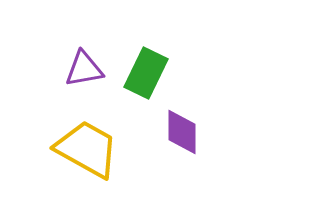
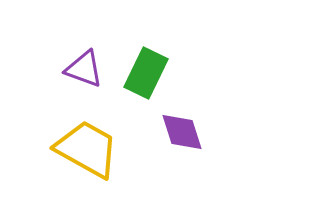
purple triangle: rotated 30 degrees clockwise
purple diamond: rotated 18 degrees counterclockwise
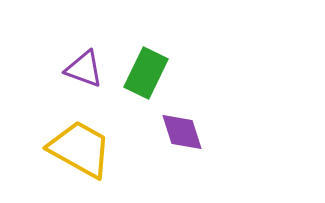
yellow trapezoid: moved 7 px left
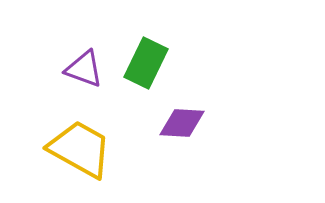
green rectangle: moved 10 px up
purple diamond: moved 9 px up; rotated 69 degrees counterclockwise
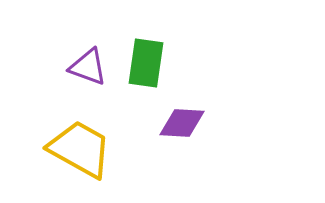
green rectangle: rotated 18 degrees counterclockwise
purple triangle: moved 4 px right, 2 px up
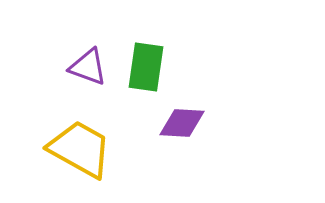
green rectangle: moved 4 px down
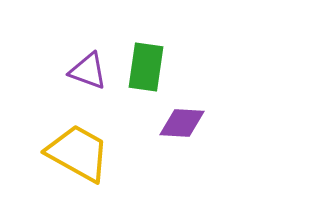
purple triangle: moved 4 px down
yellow trapezoid: moved 2 px left, 4 px down
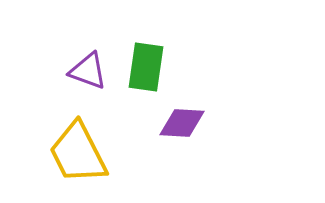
yellow trapezoid: rotated 146 degrees counterclockwise
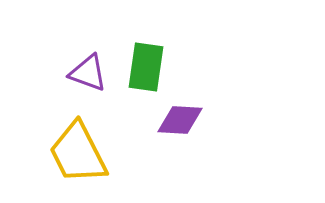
purple triangle: moved 2 px down
purple diamond: moved 2 px left, 3 px up
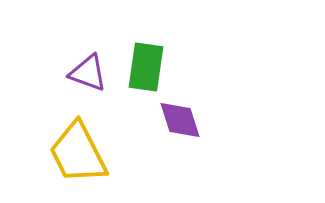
purple diamond: rotated 69 degrees clockwise
